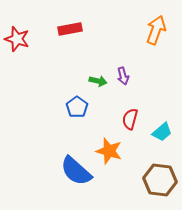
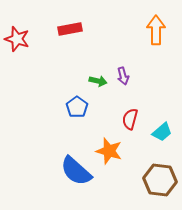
orange arrow: rotated 20 degrees counterclockwise
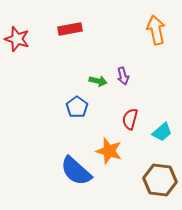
orange arrow: rotated 12 degrees counterclockwise
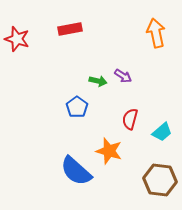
orange arrow: moved 3 px down
purple arrow: rotated 42 degrees counterclockwise
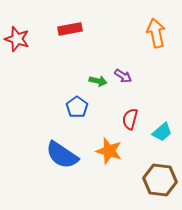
blue semicircle: moved 14 px left, 16 px up; rotated 8 degrees counterclockwise
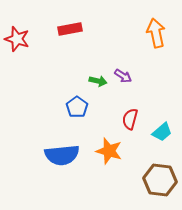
blue semicircle: rotated 40 degrees counterclockwise
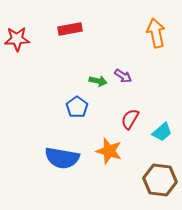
red star: rotated 20 degrees counterclockwise
red semicircle: rotated 15 degrees clockwise
blue semicircle: moved 3 px down; rotated 16 degrees clockwise
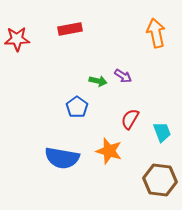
cyan trapezoid: rotated 70 degrees counterclockwise
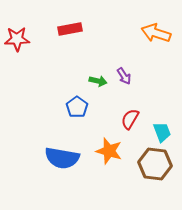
orange arrow: rotated 60 degrees counterclockwise
purple arrow: moved 1 px right; rotated 24 degrees clockwise
brown hexagon: moved 5 px left, 16 px up
